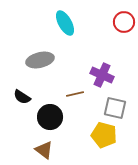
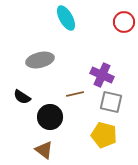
cyan ellipse: moved 1 px right, 5 px up
gray square: moved 4 px left, 6 px up
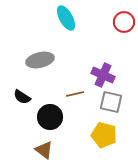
purple cross: moved 1 px right
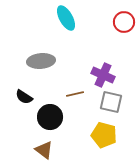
gray ellipse: moved 1 px right, 1 px down; rotated 8 degrees clockwise
black semicircle: moved 2 px right
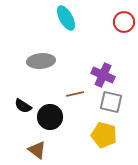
black semicircle: moved 1 px left, 9 px down
brown triangle: moved 7 px left
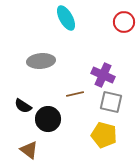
black circle: moved 2 px left, 2 px down
brown triangle: moved 8 px left
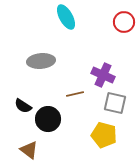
cyan ellipse: moved 1 px up
gray square: moved 4 px right, 1 px down
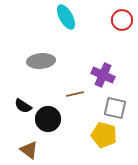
red circle: moved 2 px left, 2 px up
gray square: moved 5 px down
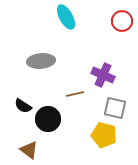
red circle: moved 1 px down
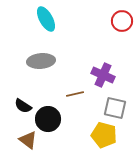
cyan ellipse: moved 20 px left, 2 px down
brown triangle: moved 1 px left, 10 px up
